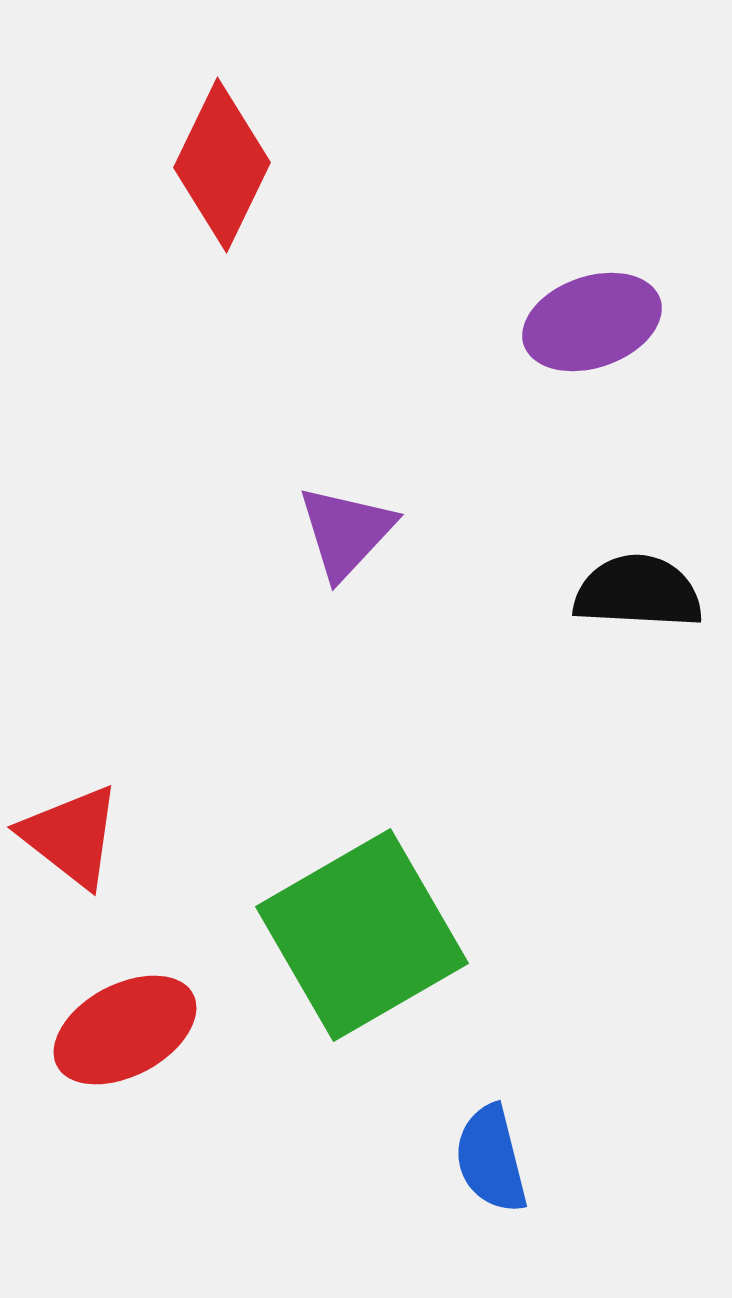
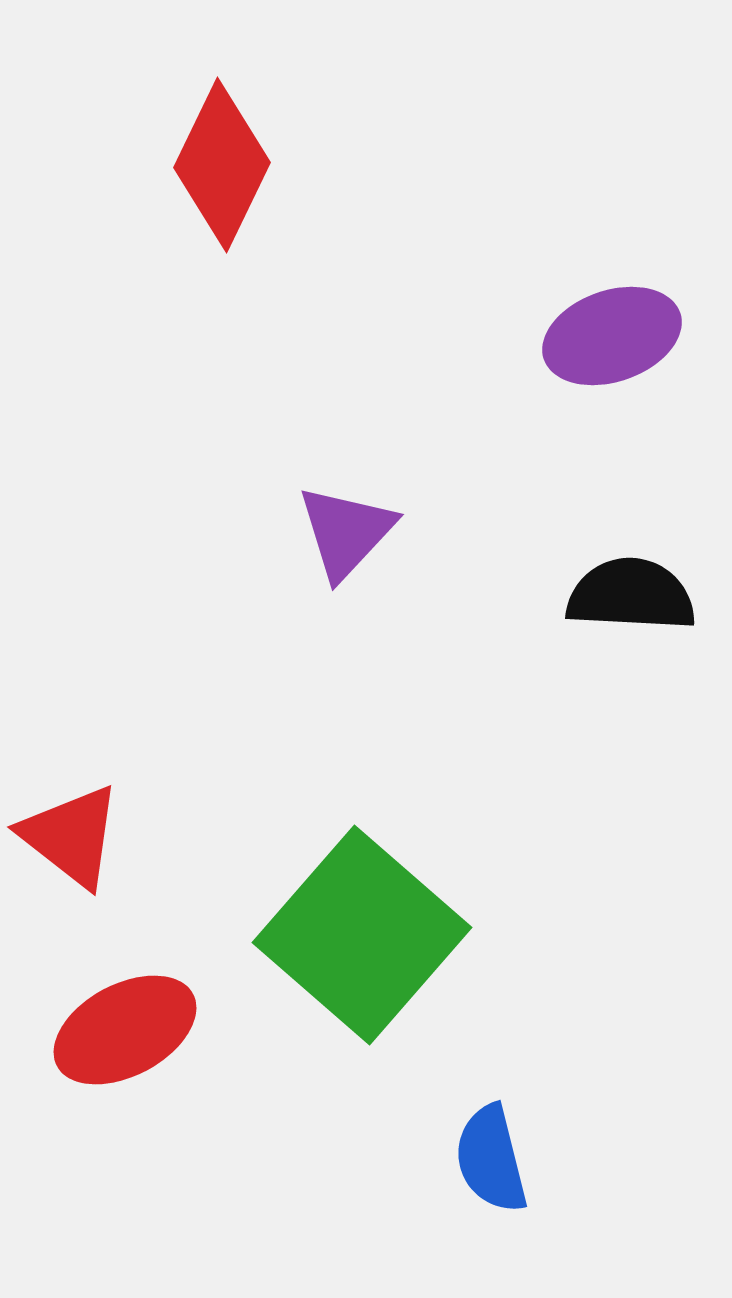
purple ellipse: moved 20 px right, 14 px down
black semicircle: moved 7 px left, 3 px down
green square: rotated 19 degrees counterclockwise
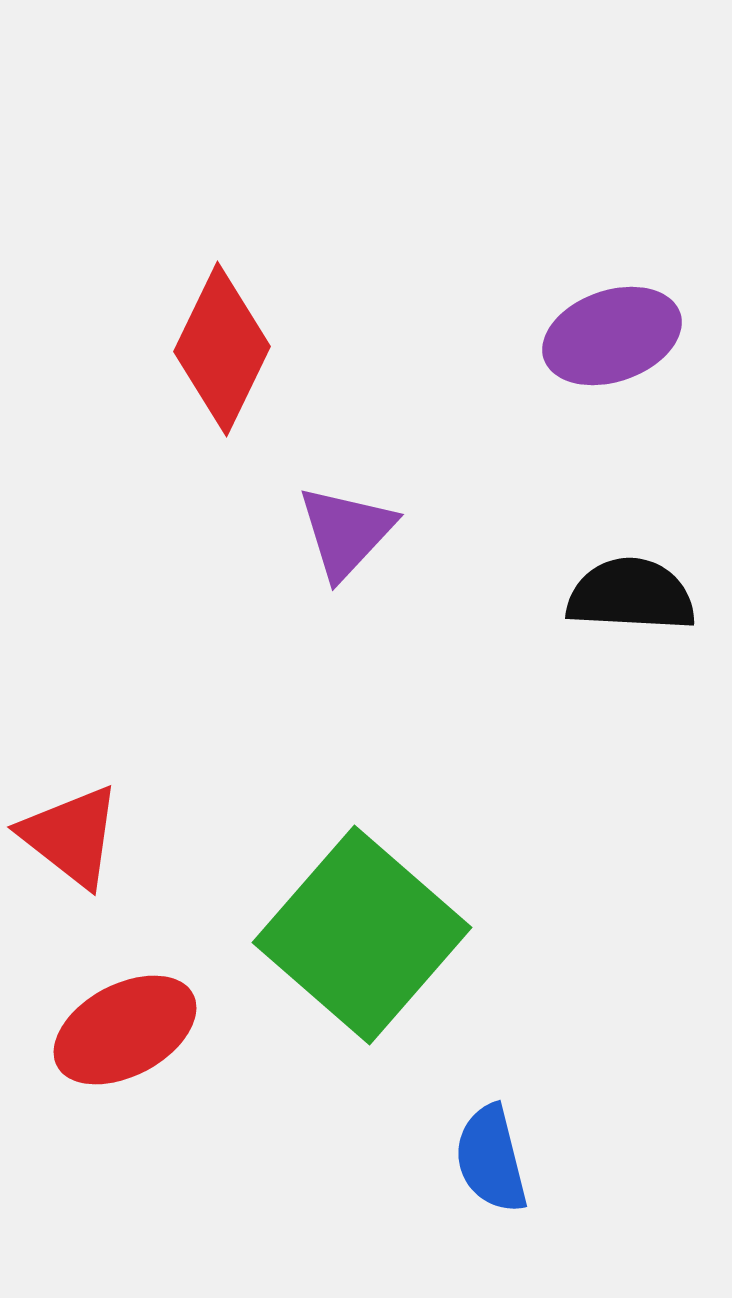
red diamond: moved 184 px down
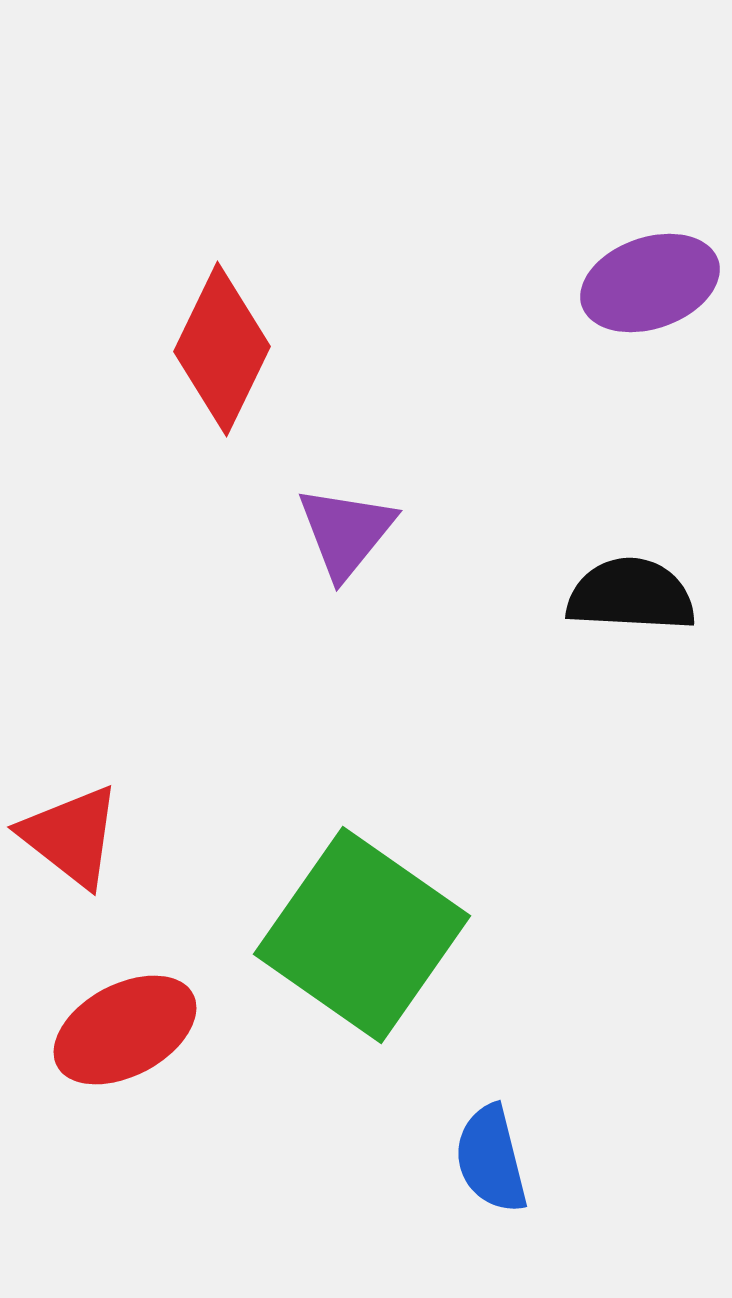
purple ellipse: moved 38 px right, 53 px up
purple triangle: rotated 4 degrees counterclockwise
green square: rotated 6 degrees counterclockwise
